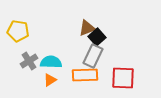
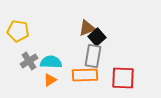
gray rectangle: rotated 15 degrees counterclockwise
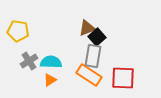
orange rectangle: moved 4 px right; rotated 35 degrees clockwise
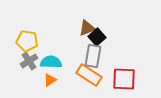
yellow pentagon: moved 9 px right, 10 px down
red square: moved 1 px right, 1 px down
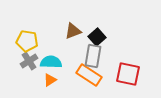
brown triangle: moved 14 px left, 3 px down
red square: moved 4 px right, 5 px up; rotated 10 degrees clockwise
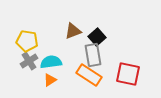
gray rectangle: moved 1 px up; rotated 20 degrees counterclockwise
cyan semicircle: rotated 10 degrees counterclockwise
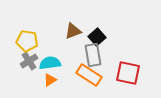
cyan semicircle: moved 1 px left, 1 px down
red square: moved 1 px up
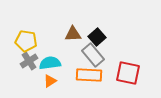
brown triangle: moved 3 px down; rotated 18 degrees clockwise
yellow pentagon: moved 1 px left
gray rectangle: rotated 30 degrees counterclockwise
orange rectangle: rotated 30 degrees counterclockwise
orange triangle: moved 1 px down
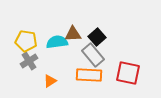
cyan semicircle: moved 7 px right, 21 px up
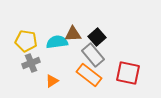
gray cross: moved 2 px right, 2 px down; rotated 12 degrees clockwise
orange rectangle: rotated 35 degrees clockwise
orange triangle: moved 2 px right
